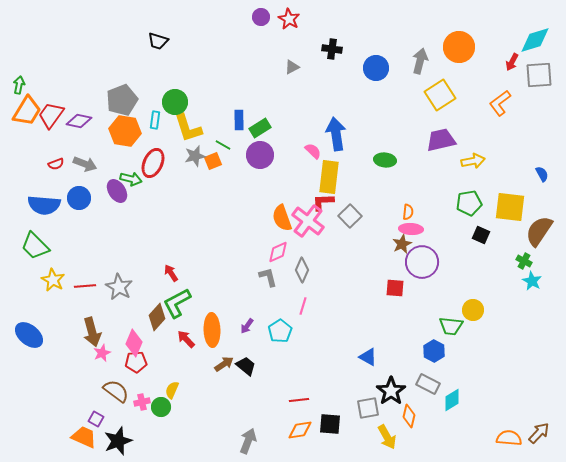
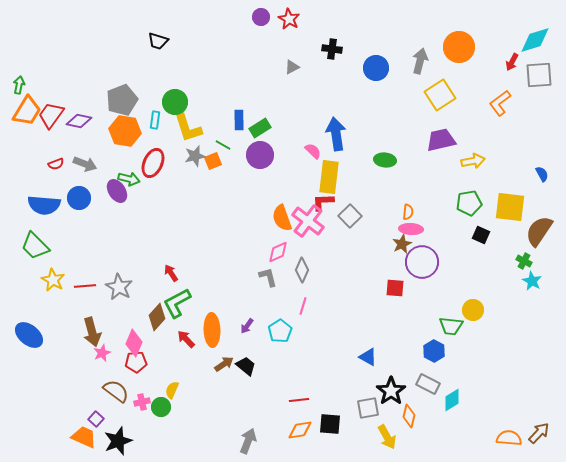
green arrow at (131, 179): moved 2 px left
purple square at (96, 419): rotated 14 degrees clockwise
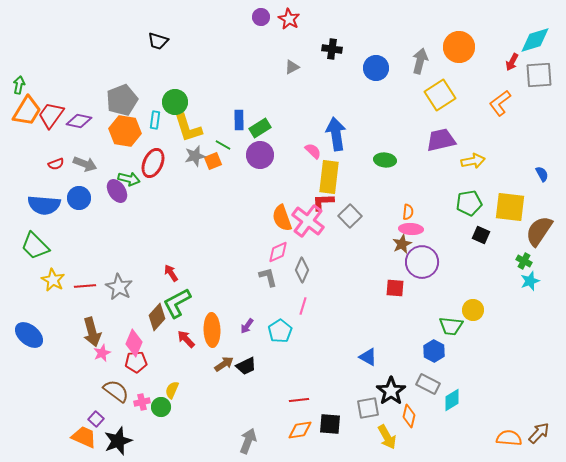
cyan star at (532, 281): moved 2 px left; rotated 24 degrees clockwise
black trapezoid at (246, 366): rotated 115 degrees clockwise
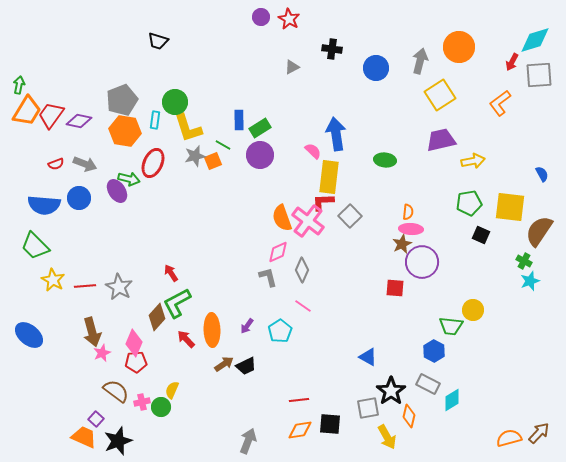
pink line at (303, 306): rotated 72 degrees counterclockwise
orange semicircle at (509, 438): rotated 20 degrees counterclockwise
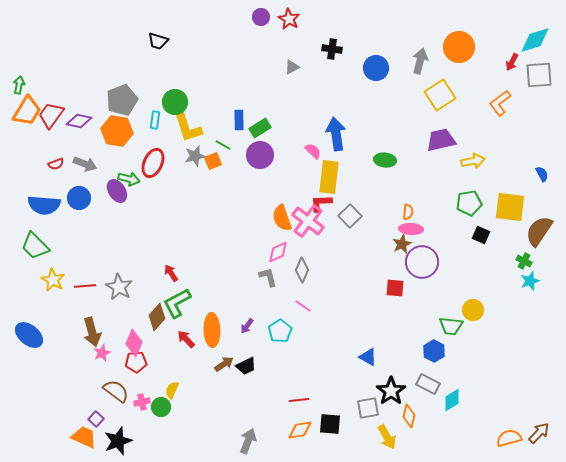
orange hexagon at (125, 131): moved 8 px left
red L-shape at (323, 202): moved 2 px left, 1 px down
